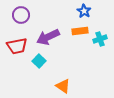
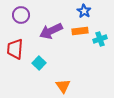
purple arrow: moved 3 px right, 6 px up
red trapezoid: moved 2 px left, 3 px down; rotated 105 degrees clockwise
cyan square: moved 2 px down
orange triangle: rotated 21 degrees clockwise
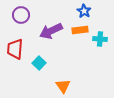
orange rectangle: moved 1 px up
cyan cross: rotated 24 degrees clockwise
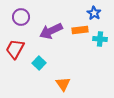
blue star: moved 10 px right, 2 px down
purple circle: moved 2 px down
red trapezoid: rotated 25 degrees clockwise
orange triangle: moved 2 px up
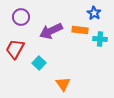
orange rectangle: rotated 14 degrees clockwise
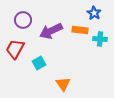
purple circle: moved 2 px right, 3 px down
cyan square: rotated 16 degrees clockwise
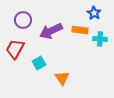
orange triangle: moved 1 px left, 6 px up
